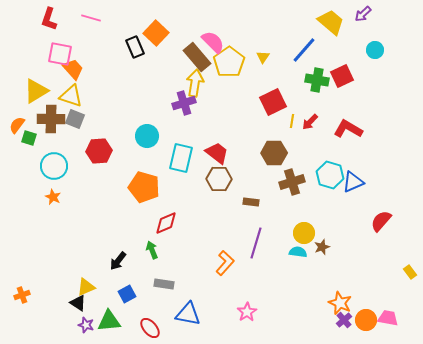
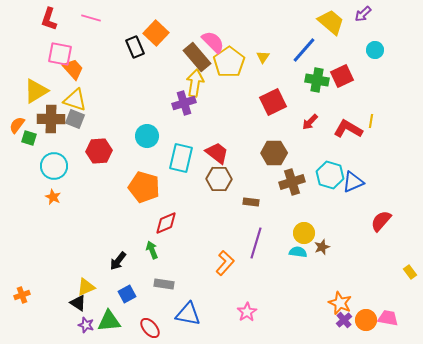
yellow triangle at (71, 96): moved 4 px right, 4 px down
yellow line at (292, 121): moved 79 px right
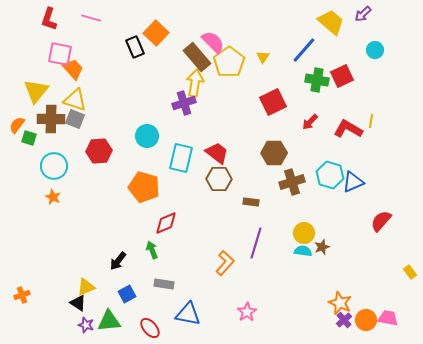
yellow triangle at (36, 91): rotated 20 degrees counterclockwise
cyan semicircle at (298, 252): moved 5 px right, 1 px up
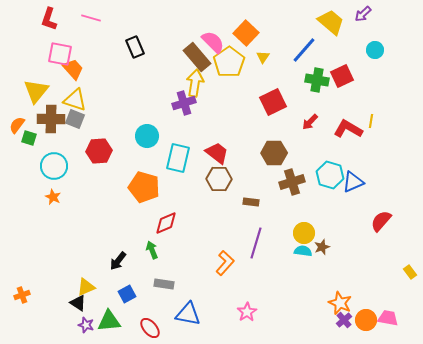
orange square at (156, 33): moved 90 px right
cyan rectangle at (181, 158): moved 3 px left
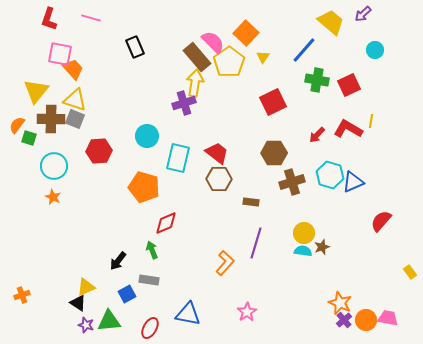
red square at (342, 76): moved 7 px right, 9 px down
red arrow at (310, 122): moved 7 px right, 13 px down
gray rectangle at (164, 284): moved 15 px left, 4 px up
red ellipse at (150, 328): rotated 70 degrees clockwise
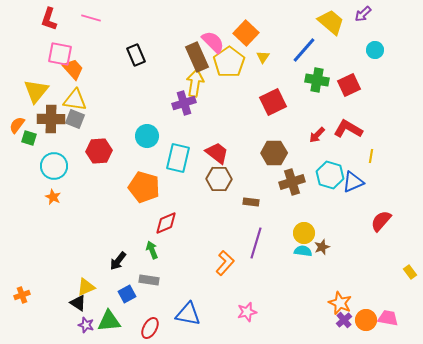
black rectangle at (135, 47): moved 1 px right, 8 px down
brown rectangle at (197, 57): rotated 16 degrees clockwise
yellow triangle at (75, 100): rotated 10 degrees counterclockwise
yellow line at (371, 121): moved 35 px down
pink star at (247, 312): rotated 18 degrees clockwise
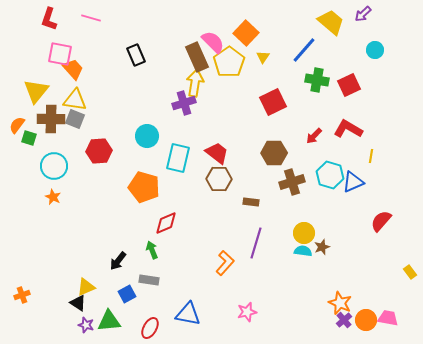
red arrow at (317, 135): moved 3 px left, 1 px down
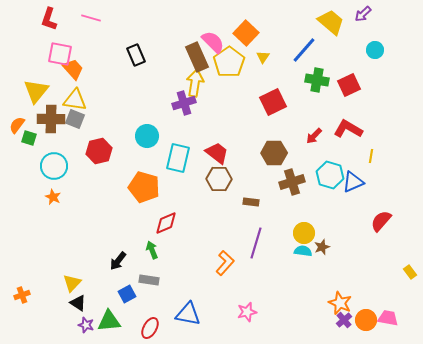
red hexagon at (99, 151): rotated 10 degrees counterclockwise
yellow triangle at (86, 287): moved 14 px left, 4 px up; rotated 24 degrees counterclockwise
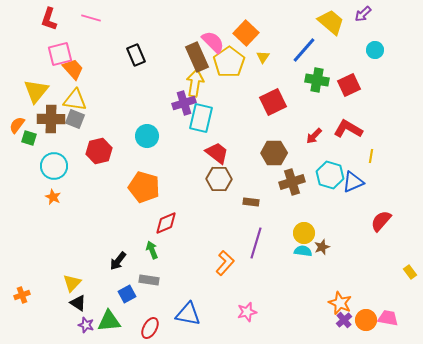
pink square at (60, 54): rotated 25 degrees counterclockwise
cyan rectangle at (178, 158): moved 23 px right, 40 px up
